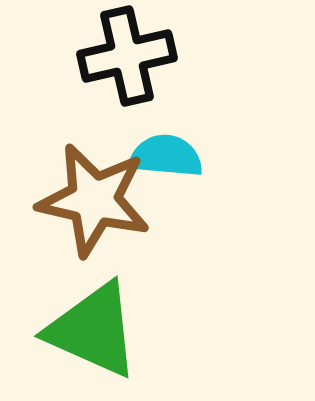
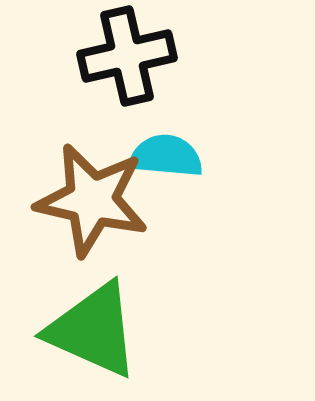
brown star: moved 2 px left
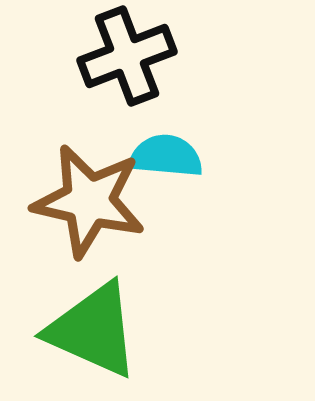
black cross: rotated 8 degrees counterclockwise
brown star: moved 3 px left, 1 px down
